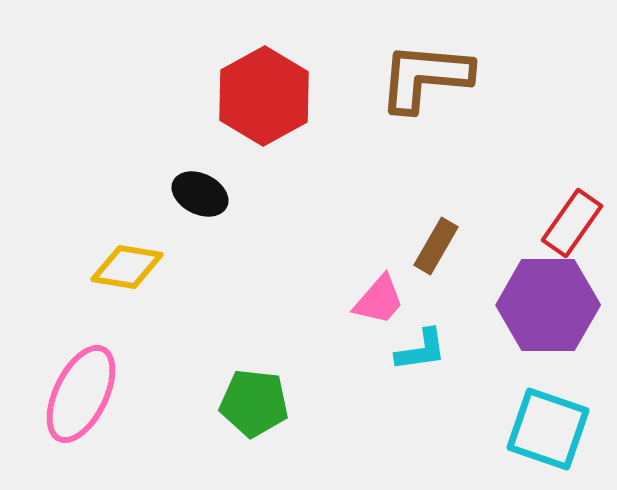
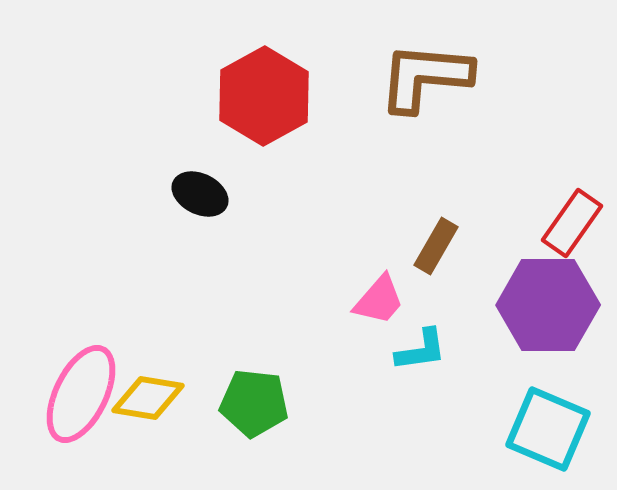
yellow diamond: moved 21 px right, 131 px down
cyan square: rotated 4 degrees clockwise
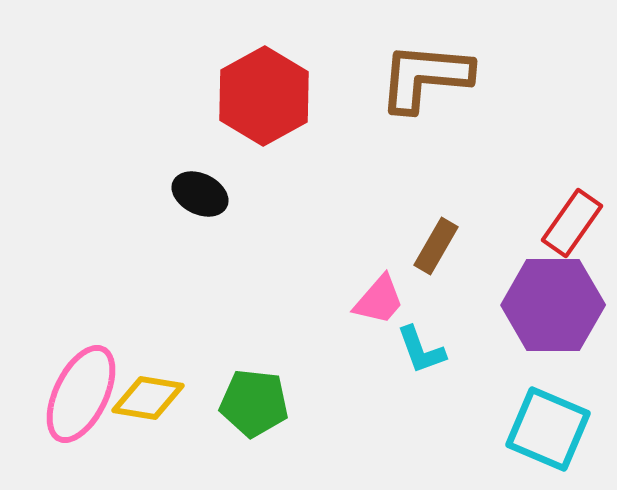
purple hexagon: moved 5 px right
cyan L-shape: rotated 78 degrees clockwise
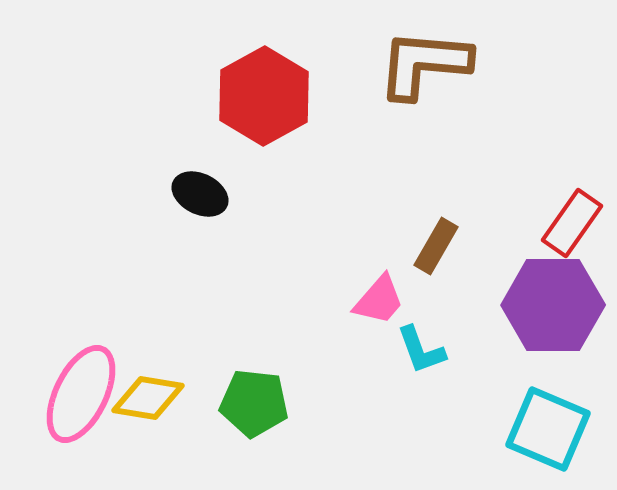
brown L-shape: moved 1 px left, 13 px up
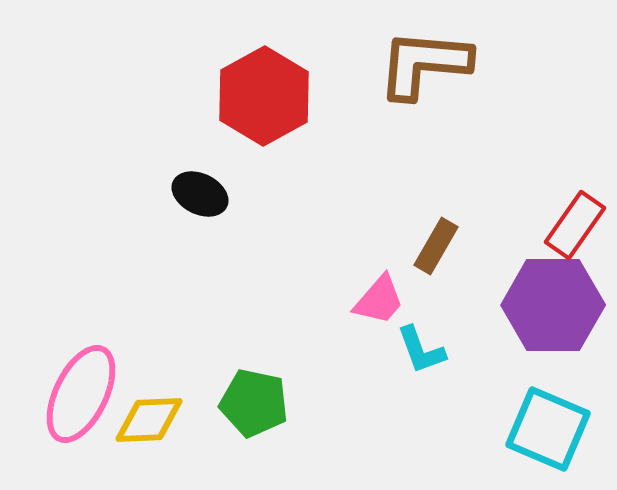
red rectangle: moved 3 px right, 2 px down
yellow diamond: moved 1 px right, 22 px down; rotated 12 degrees counterclockwise
green pentagon: rotated 6 degrees clockwise
